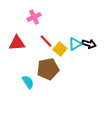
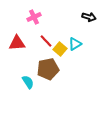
black arrow: moved 27 px up
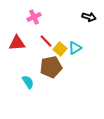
cyan triangle: moved 4 px down
brown pentagon: moved 3 px right, 2 px up
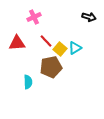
cyan semicircle: rotated 32 degrees clockwise
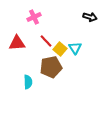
black arrow: moved 1 px right
cyan triangle: rotated 32 degrees counterclockwise
